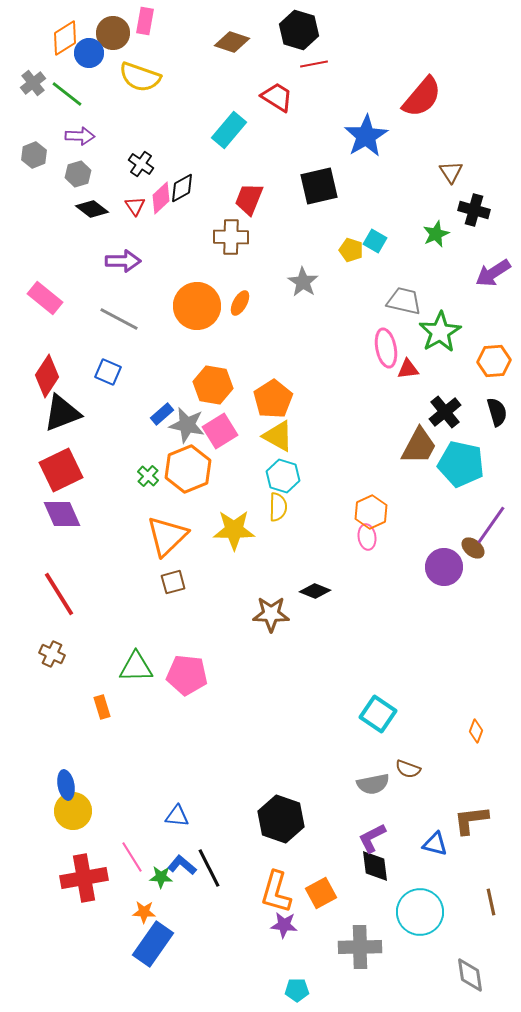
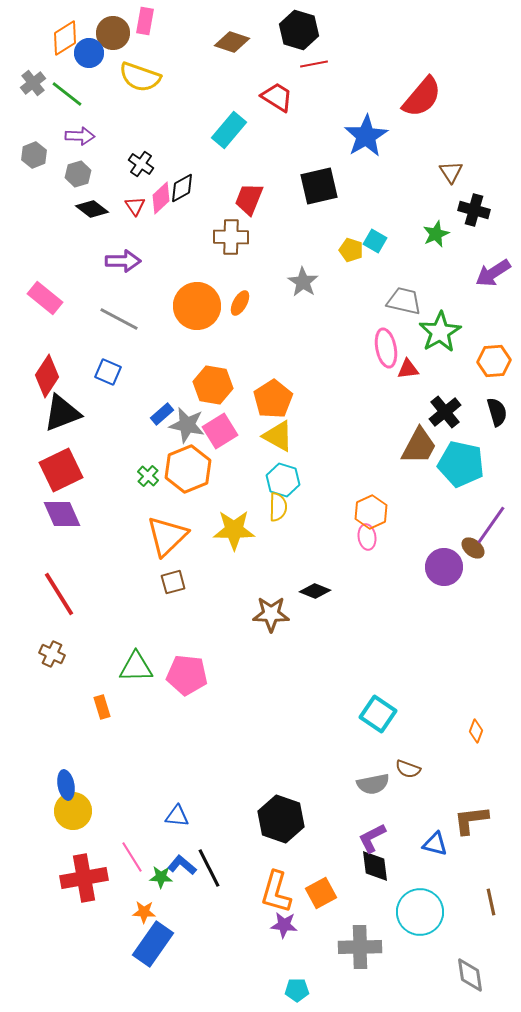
cyan hexagon at (283, 476): moved 4 px down
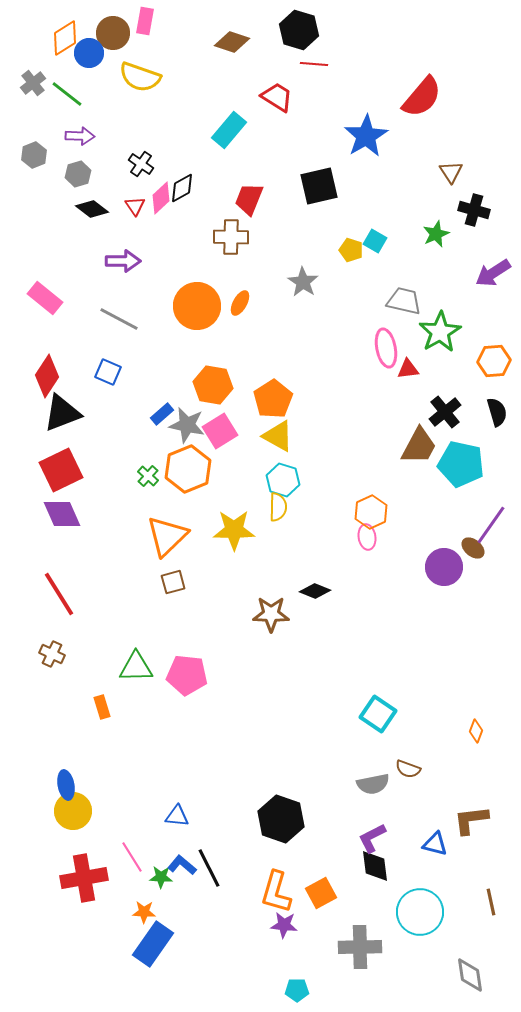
red line at (314, 64): rotated 16 degrees clockwise
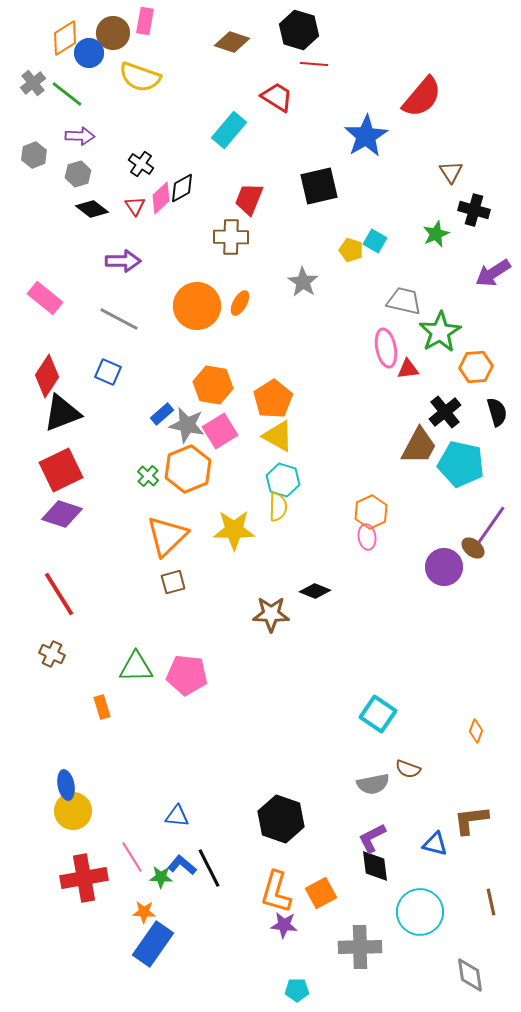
orange hexagon at (494, 361): moved 18 px left, 6 px down
purple diamond at (62, 514): rotated 48 degrees counterclockwise
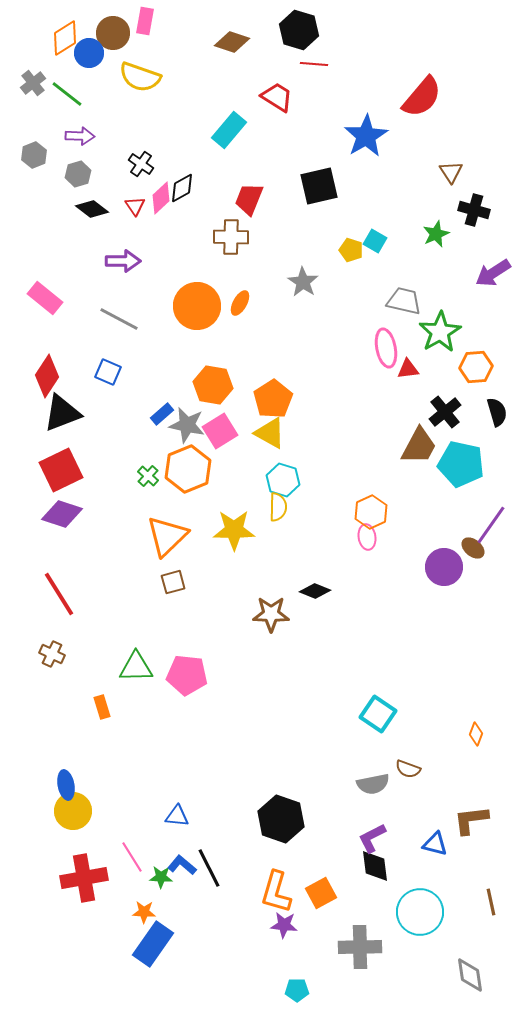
yellow triangle at (278, 436): moved 8 px left, 3 px up
orange diamond at (476, 731): moved 3 px down
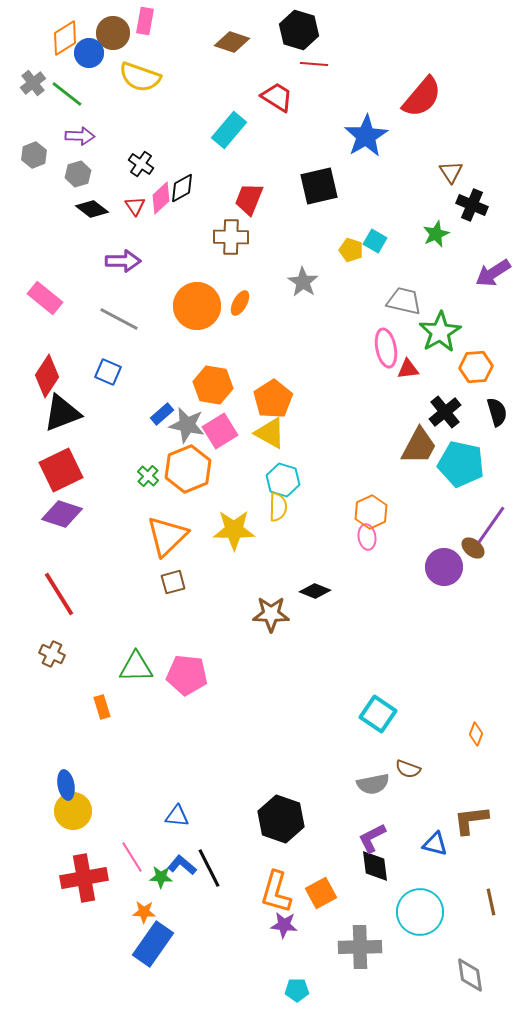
black cross at (474, 210): moved 2 px left, 5 px up; rotated 8 degrees clockwise
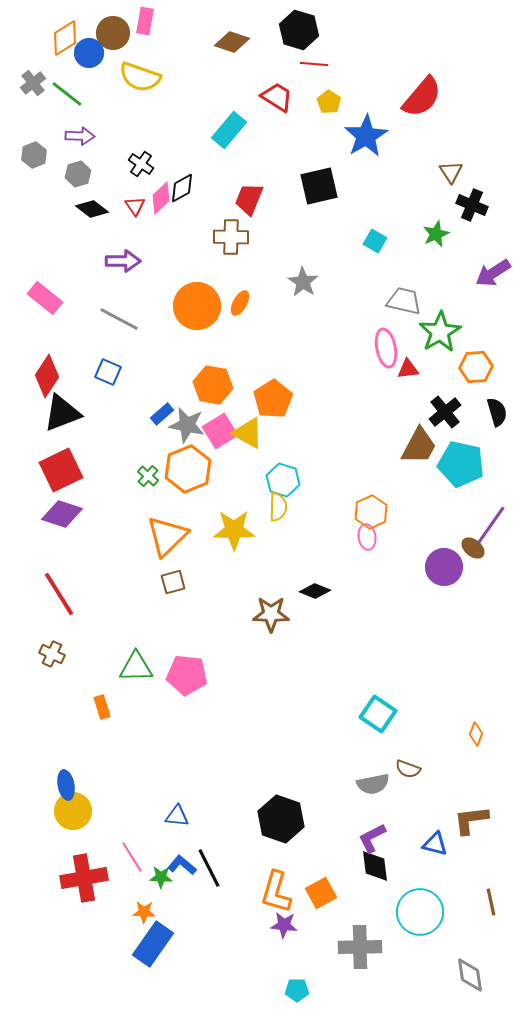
yellow pentagon at (351, 250): moved 22 px left, 148 px up; rotated 15 degrees clockwise
yellow triangle at (270, 433): moved 22 px left
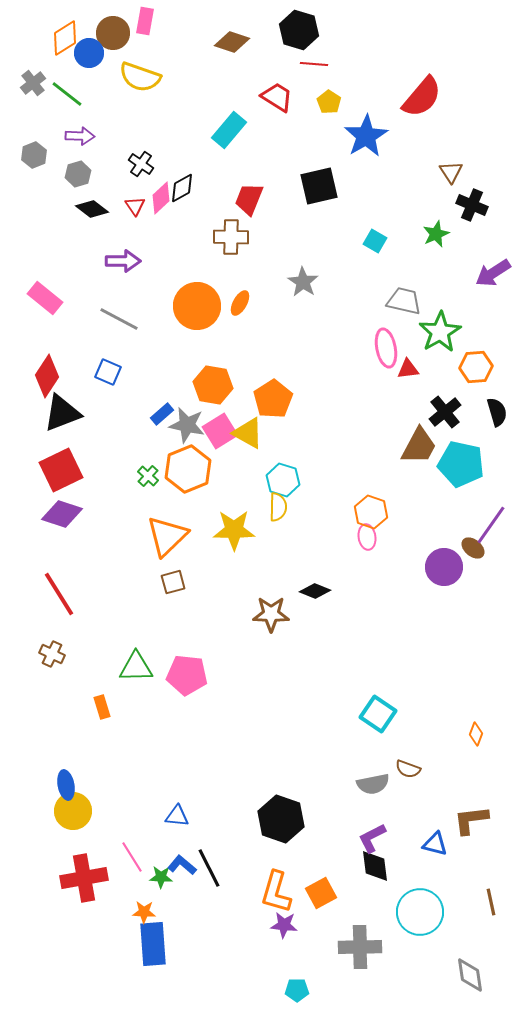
orange hexagon at (371, 512): rotated 16 degrees counterclockwise
blue rectangle at (153, 944): rotated 39 degrees counterclockwise
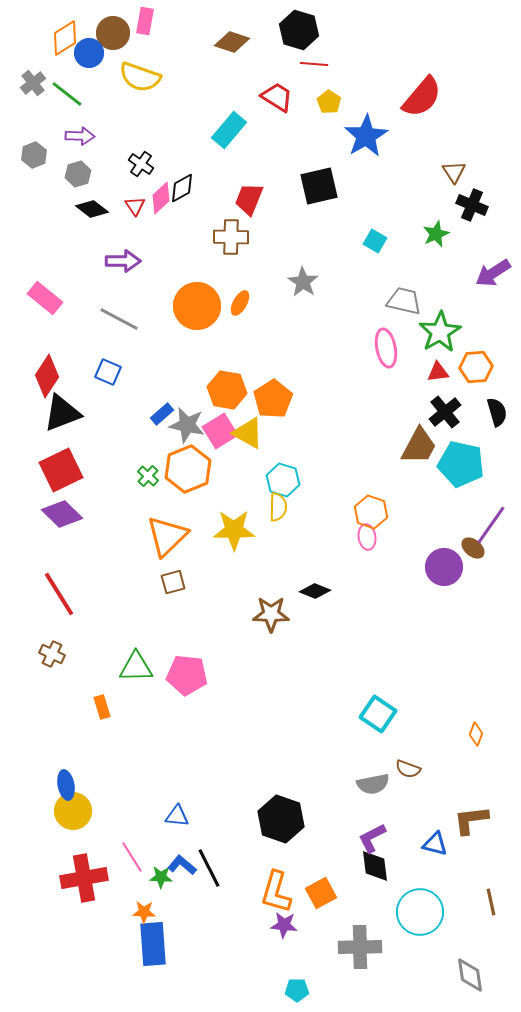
brown triangle at (451, 172): moved 3 px right
red triangle at (408, 369): moved 30 px right, 3 px down
orange hexagon at (213, 385): moved 14 px right, 5 px down
purple diamond at (62, 514): rotated 27 degrees clockwise
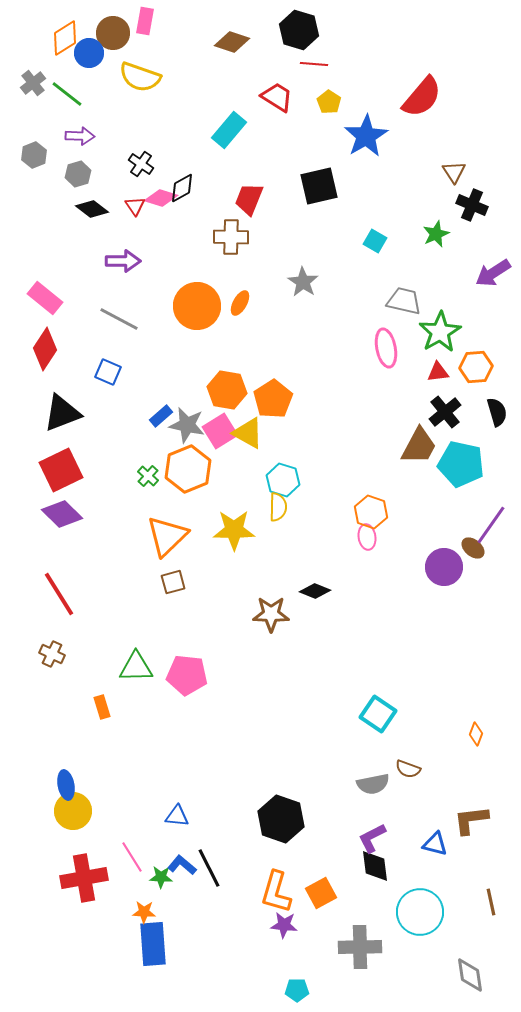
pink diamond at (161, 198): rotated 60 degrees clockwise
red diamond at (47, 376): moved 2 px left, 27 px up
blue rectangle at (162, 414): moved 1 px left, 2 px down
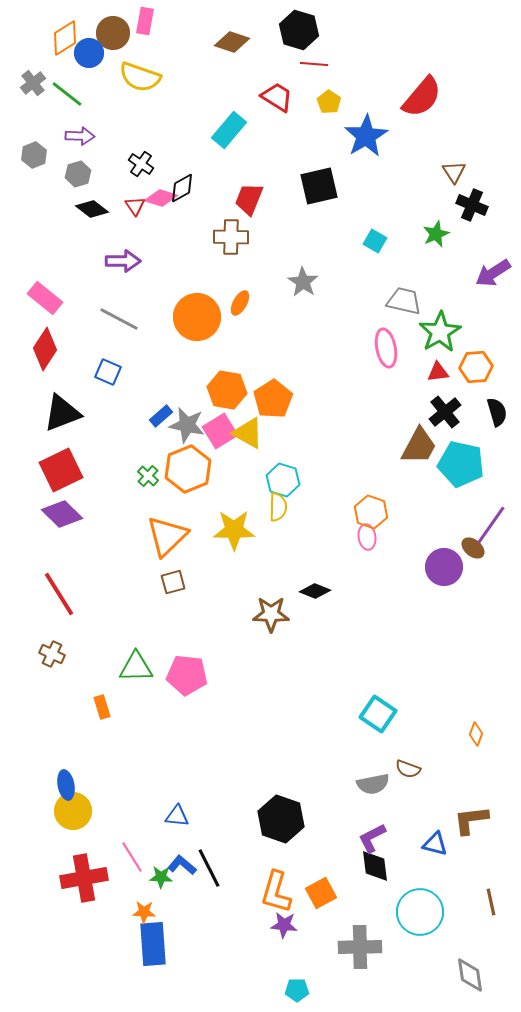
orange circle at (197, 306): moved 11 px down
